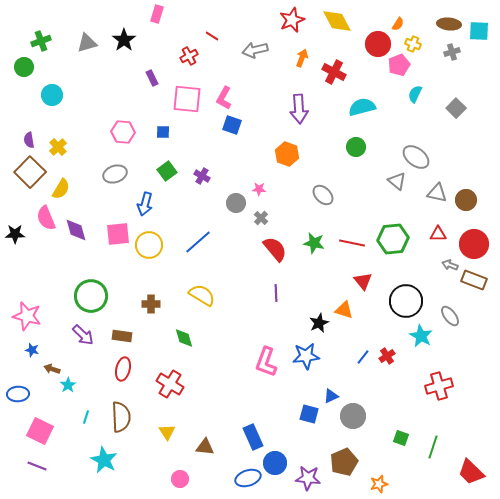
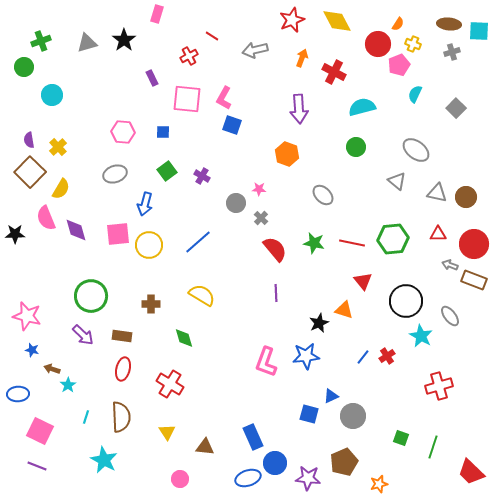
gray ellipse at (416, 157): moved 7 px up
brown circle at (466, 200): moved 3 px up
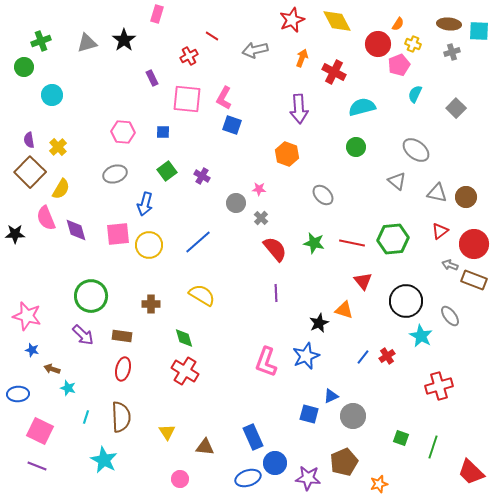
red triangle at (438, 234): moved 2 px right, 3 px up; rotated 36 degrees counterclockwise
blue star at (306, 356): rotated 16 degrees counterclockwise
red cross at (170, 384): moved 15 px right, 13 px up
cyan star at (68, 385): moved 3 px down; rotated 21 degrees counterclockwise
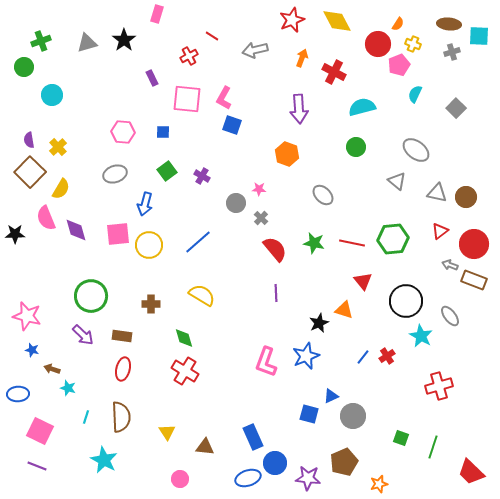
cyan square at (479, 31): moved 5 px down
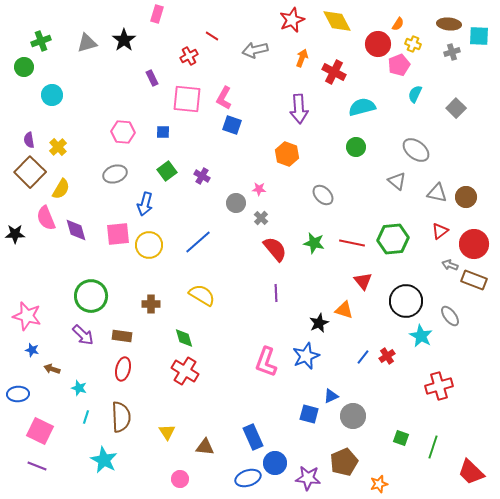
cyan star at (68, 388): moved 11 px right
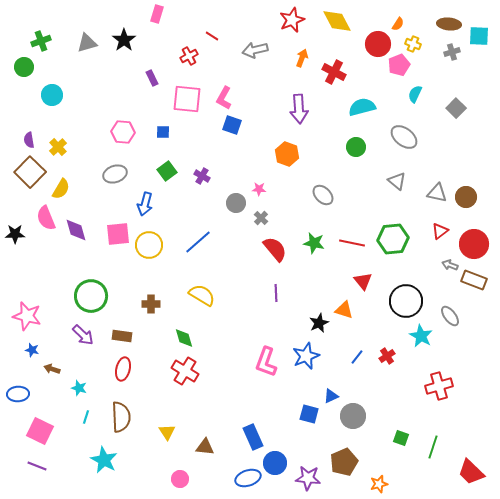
gray ellipse at (416, 150): moved 12 px left, 13 px up
blue line at (363, 357): moved 6 px left
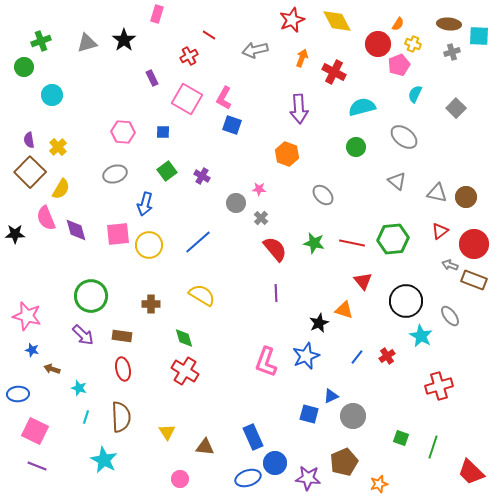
red line at (212, 36): moved 3 px left, 1 px up
pink square at (187, 99): rotated 24 degrees clockwise
red ellipse at (123, 369): rotated 25 degrees counterclockwise
pink square at (40, 431): moved 5 px left
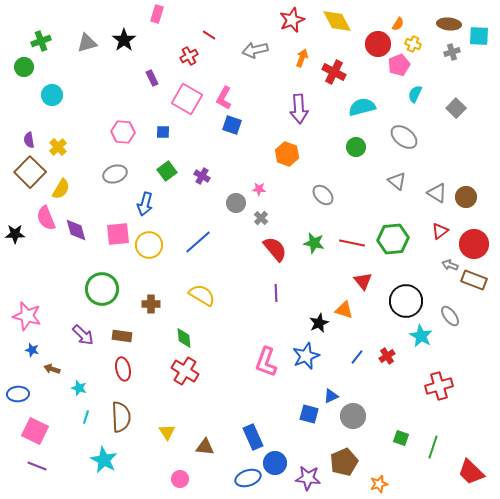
gray triangle at (437, 193): rotated 20 degrees clockwise
green circle at (91, 296): moved 11 px right, 7 px up
green diamond at (184, 338): rotated 10 degrees clockwise
